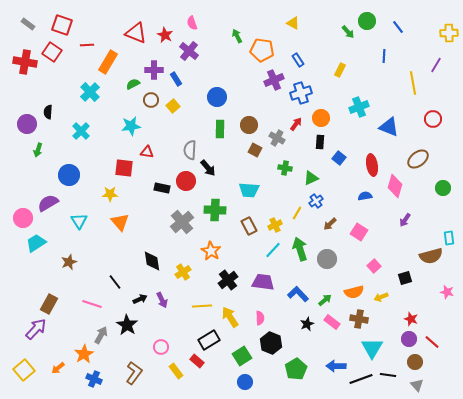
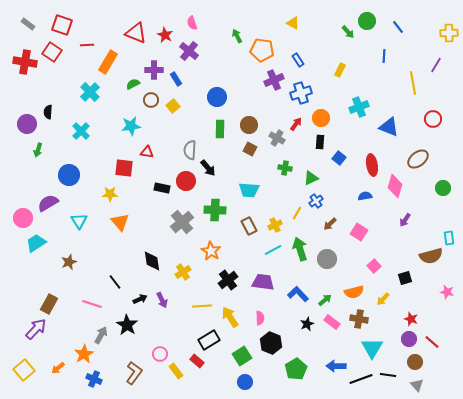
brown square at (255, 150): moved 5 px left, 1 px up
cyan line at (273, 250): rotated 18 degrees clockwise
yellow arrow at (381, 297): moved 2 px right, 2 px down; rotated 24 degrees counterclockwise
pink circle at (161, 347): moved 1 px left, 7 px down
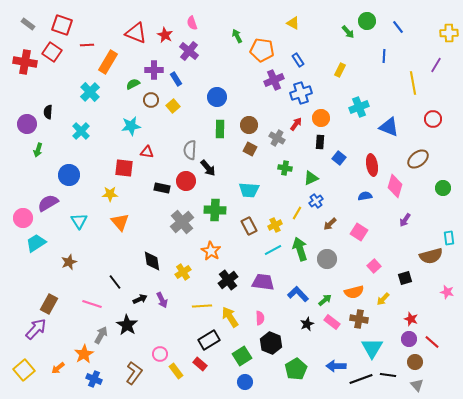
red rectangle at (197, 361): moved 3 px right, 3 px down
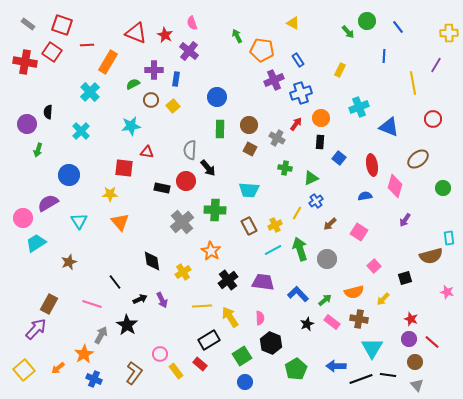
blue rectangle at (176, 79): rotated 40 degrees clockwise
